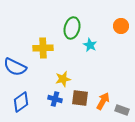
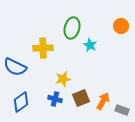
brown square: moved 1 px right; rotated 30 degrees counterclockwise
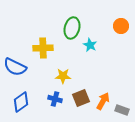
yellow star: moved 3 px up; rotated 14 degrees clockwise
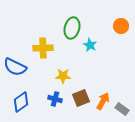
gray rectangle: moved 1 px up; rotated 16 degrees clockwise
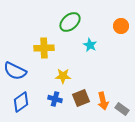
green ellipse: moved 2 px left, 6 px up; rotated 35 degrees clockwise
yellow cross: moved 1 px right
blue semicircle: moved 4 px down
orange arrow: rotated 138 degrees clockwise
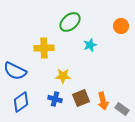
cyan star: rotated 24 degrees clockwise
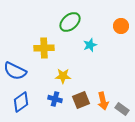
brown square: moved 2 px down
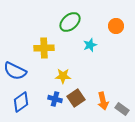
orange circle: moved 5 px left
brown square: moved 5 px left, 2 px up; rotated 12 degrees counterclockwise
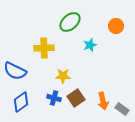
blue cross: moved 1 px left, 1 px up
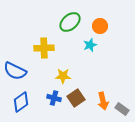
orange circle: moved 16 px left
